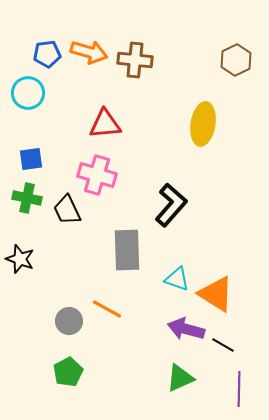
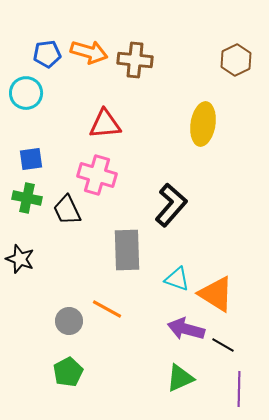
cyan circle: moved 2 px left
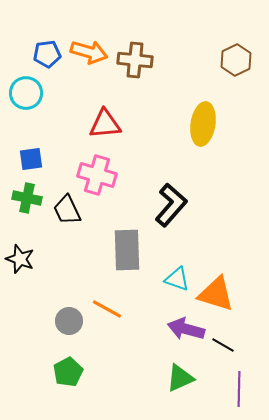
orange triangle: rotated 15 degrees counterclockwise
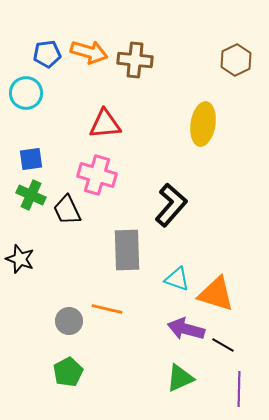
green cross: moved 4 px right, 3 px up; rotated 12 degrees clockwise
orange line: rotated 16 degrees counterclockwise
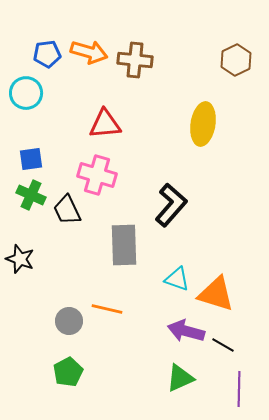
gray rectangle: moved 3 px left, 5 px up
purple arrow: moved 2 px down
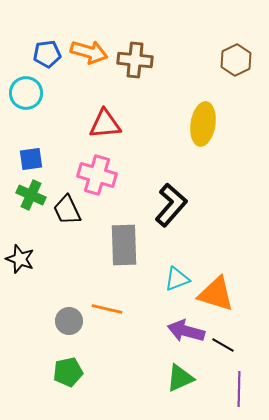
cyan triangle: rotated 40 degrees counterclockwise
green pentagon: rotated 16 degrees clockwise
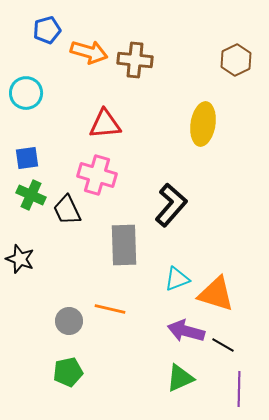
blue pentagon: moved 24 px up; rotated 8 degrees counterclockwise
blue square: moved 4 px left, 1 px up
orange line: moved 3 px right
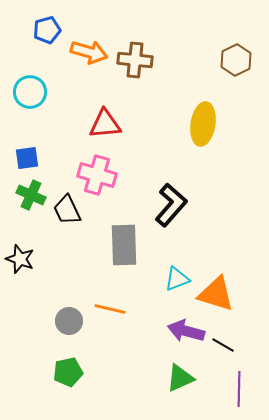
cyan circle: moved 4 px right, 1 px up
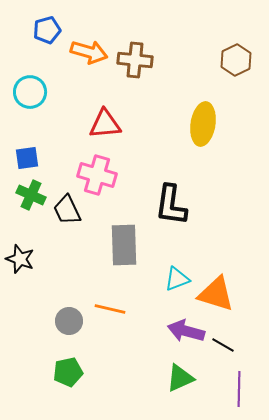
black L-shape: rotated 147 degrees clockwise
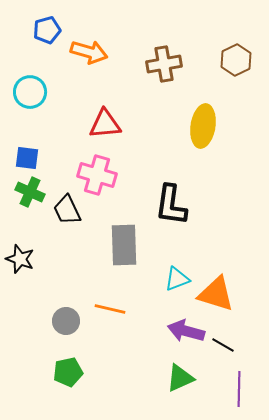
brown cross: moved 29 px right, 4 px down; rotated 16 degrees counterclockwise
yellow ellipse: moved 2 px down
blue square: rotated 15 degrees clockwise
green cross: moved 1 px left, 3 px up
gray circle: moved 3 px left
